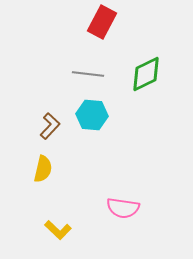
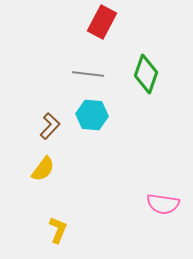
green diamond: rotated 45 degrees counterclockwise
yellow semicircle: rotated 24 degrees clockwise
pink semicircle: moved 40 px right, 4 px up
yellow L-shape: rotated 112 degrees counterclockwise
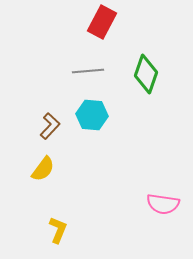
gray line: moved 3 px up; rotated 12 degrees counterclockwise
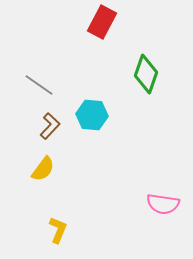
gray line: moved 49 px left, 14 px down; rotated 40 degrees clockwise
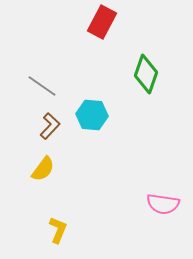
gray line: moved 3 px right, 1 px down
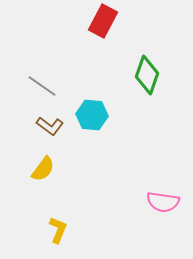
red rectangle: moved 1 px right, 1 px up
green diamond: moved 1 px right, 1 px down
brown L-shape: rotated 84 degrees clockwise
pink semicircle: moved 2 px up
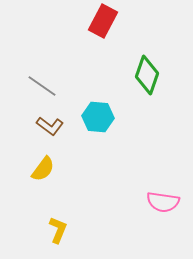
cyan hexagon: moved 6 px right, 2 px down
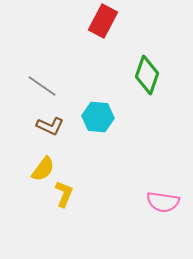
brown L-shape: rotated 12 degrees counterclockwise
yellow L-shape: moved 6 px right, 36 px up
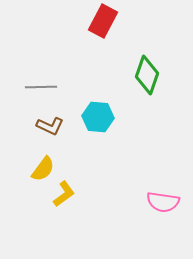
gray line: moved 1 px left, 1 px down; rotated 36 degrees counterclockwise
yellow L-shape: rotated 32 degrees clockwise
